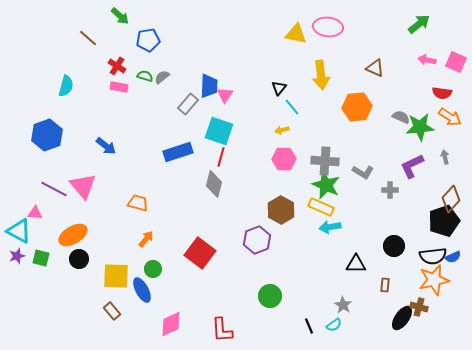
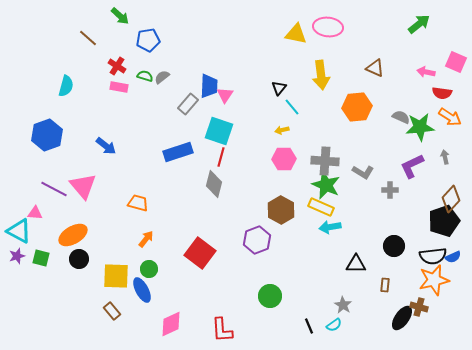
pink arrow at (427, 60): moved 1 px left, 12 px down
green circle at (153, 269): moved 4 px left
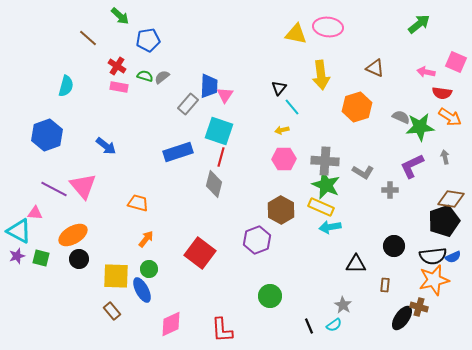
orange hexagon at (357, 107): rotated 12 degrees counterclockwise
brown diamond at (451, 199): rotated 56 degrees clockwise
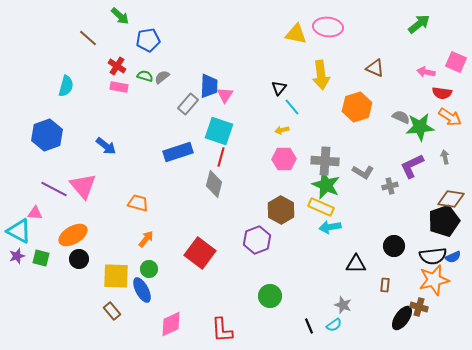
gray cross at (390, 190): moved 4 px up; rotated 14 degrees counterclockwise
gray star at (343, 305): rotated 12 degrees counterclockwise
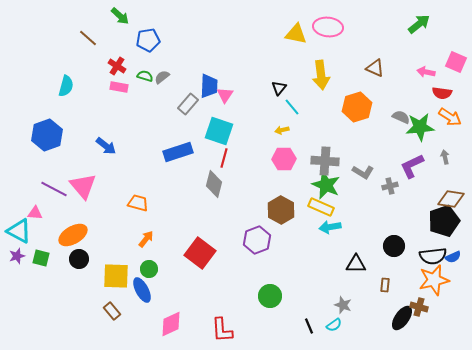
red line at (221, 157): moved 3 px right, 1 px down
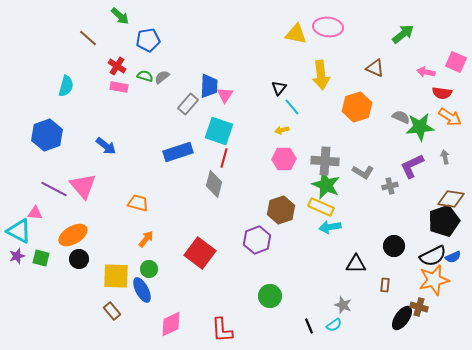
green arrow at (419, 24): moved 16 px left, 10 px down
brown hexagon at (281, 210): rotated 12 degrees clockwise
black semicircle at (433, 256): rotated 20 degrees counterclockwise
